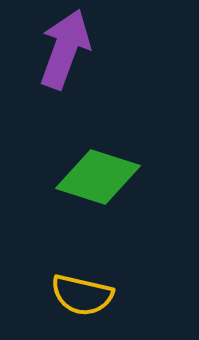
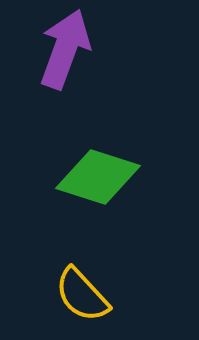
yellow semicircle: rotated 34 degrees clockwise
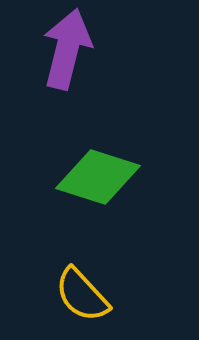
purple arrow: moved 2 px right; rotated 6 degrees counterclockwise
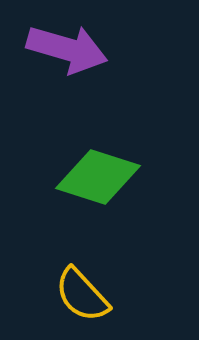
purple arrow: rotated 92 degrees clockwise
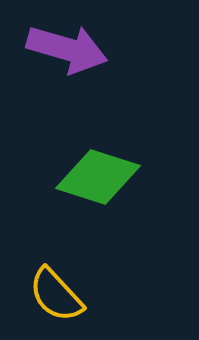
yellow semicircle: moved 26 px left
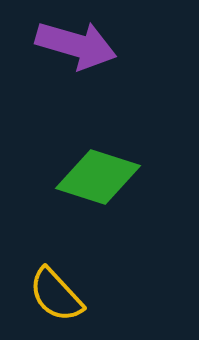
purple arrow: moved 9 px right, 4 px up
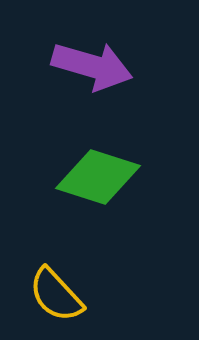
purple arrow: moved 16 px right, 21 px down
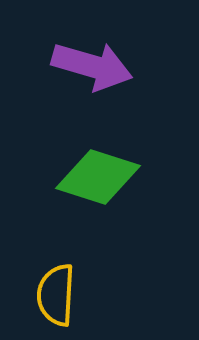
yellow semicircle: rotated 46 degrees clockwise
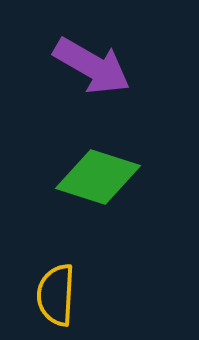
purple arrow: rotated 14 degrees clockwise
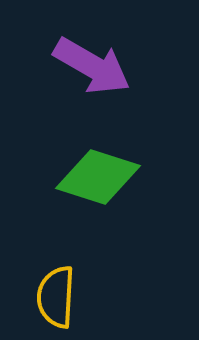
yellow semicircle: moved 2 px down
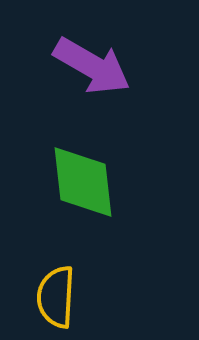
green diamond: moved 15 px left, 5 px down; rotated 66 degrees clockwise
